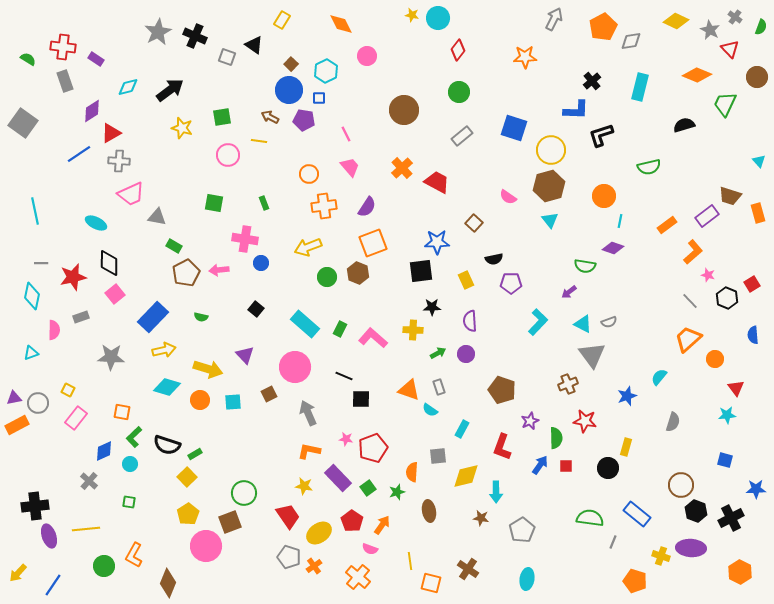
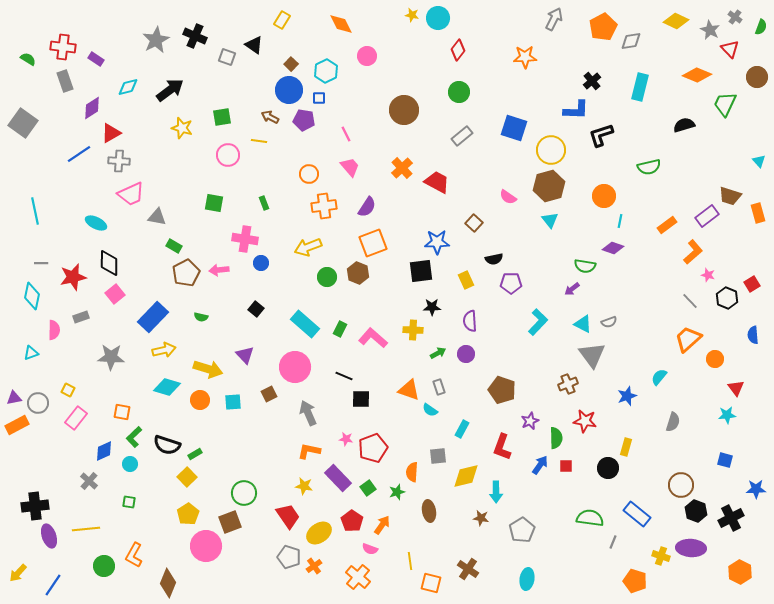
gray star at (158, 32): moved 2 px left, 8 px down
purple diamond at (92, 111): moved 3 px up
purple arrow at (569, 292): moved 3 px right, 3 px up
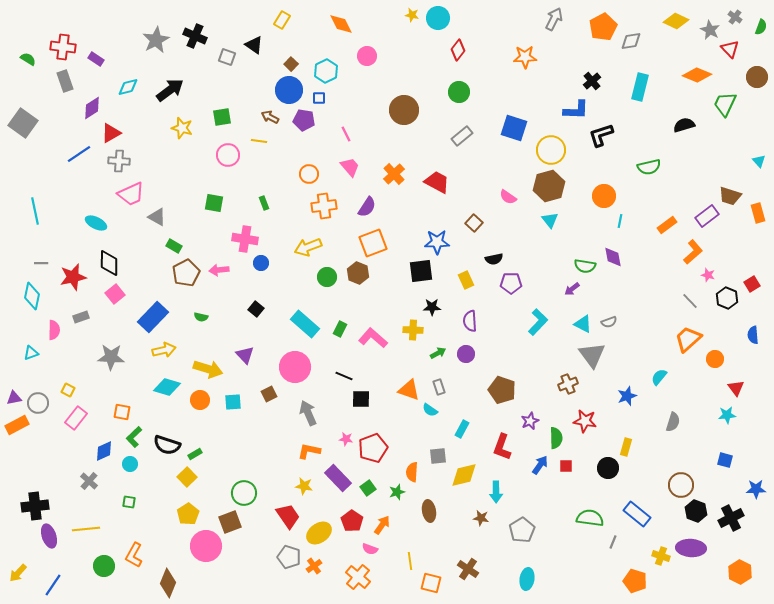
orange cross at (402, 168): moved 8 px left, 6 px down
gray triangle at (157, 217): rotated 18 degrees clockwise
purple diamond at (613, 248): moved 9 px down; rotated 60 degrees clockwise
yellow diamond at (466, 476): moved 2 px left, 1 px up
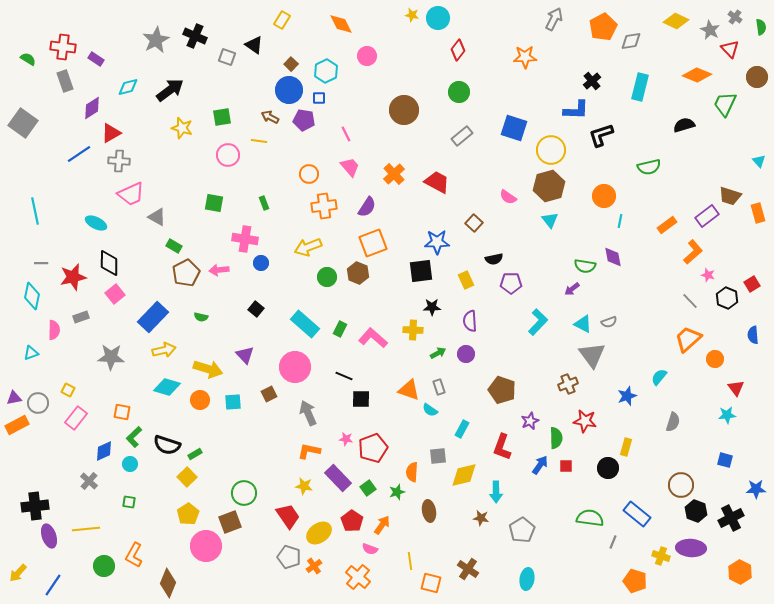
green semicircle at (761, 27): rotated 28 degrees counterclockwise
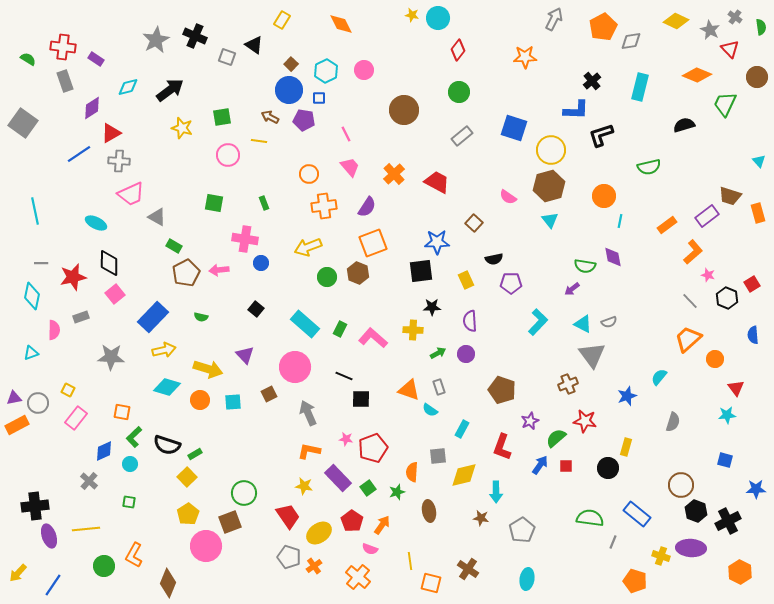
pink circle at (367, 56): moved 3 px left, 14 px down
green semicircle at (556, 438): rotated 130 degrees counterclockwise
black cross at (731, 518): moved 3 px left, 3 px down
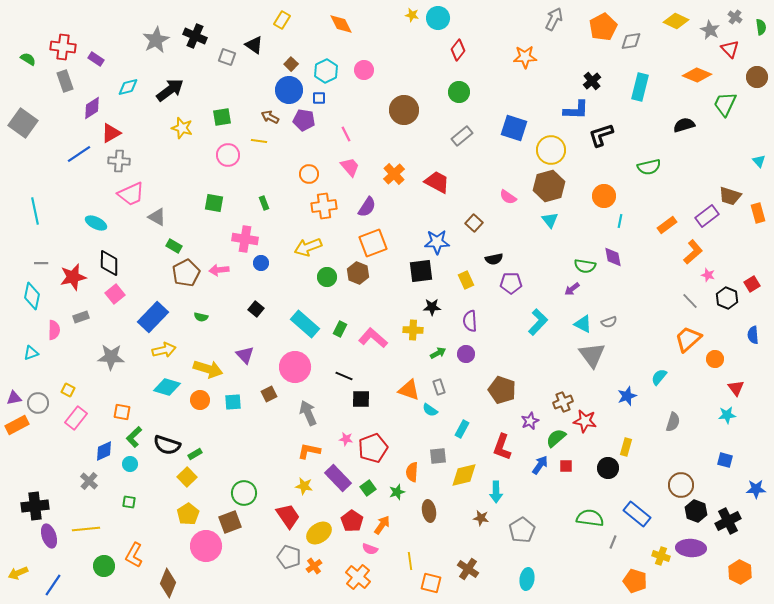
brown cross at (568, 384): moved 5 px left, 18 px down
yellow arrow at (18, 573): rotated 24 degrees clockwise
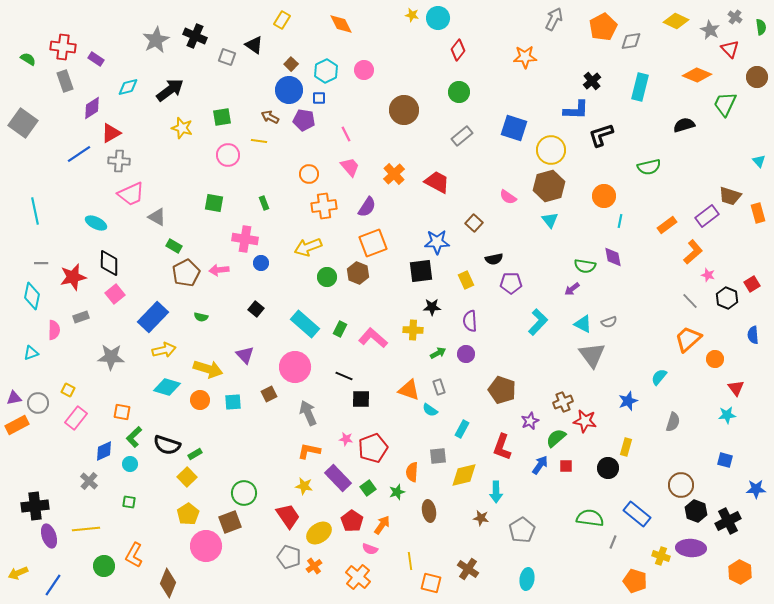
blue star at (627, 396): moved 1 px right, 5 px down
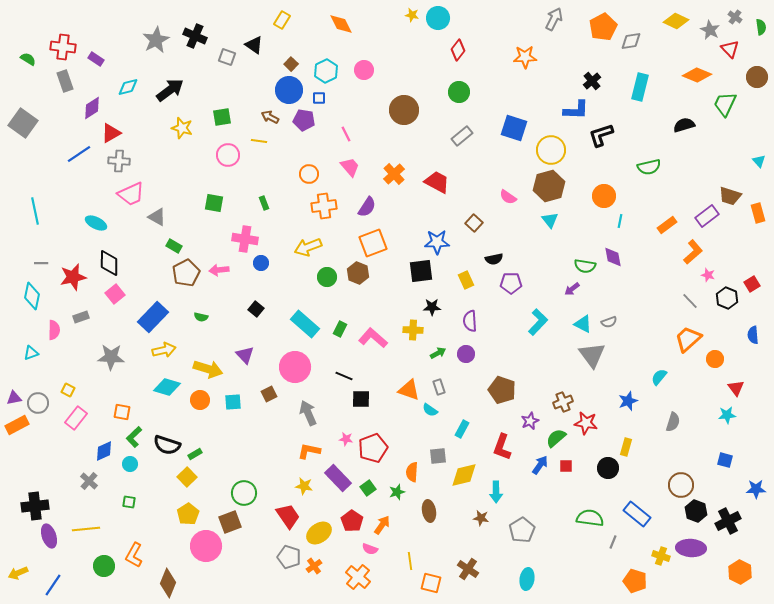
red star at (585, 421): moved 1 px right, 2 px down
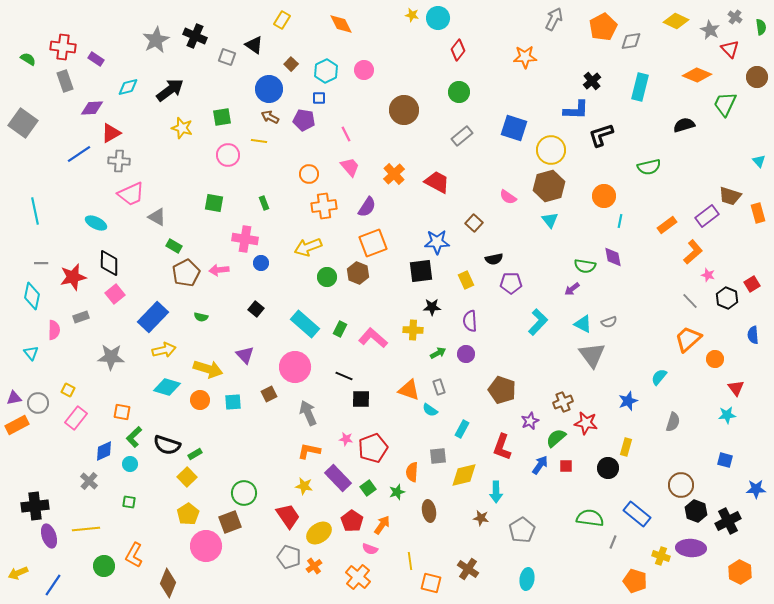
blue circle at (289, 90): moved 20 px left, 1 px up
purple diamond at (92, 108): rotated 30 degrees clockwise
cyan triangle at (31, 353): rotated 49 degrees counterclockwise
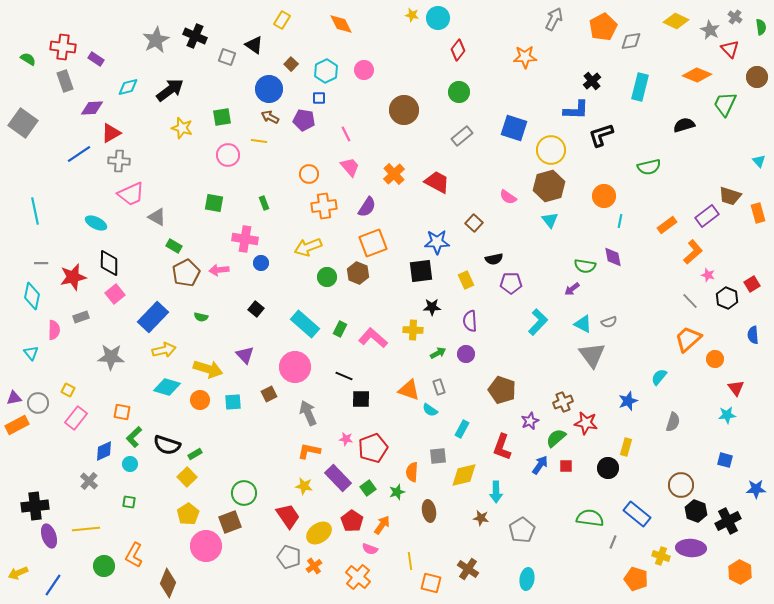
orange pentagon at (635, 581): moved 1 px right, 2 px up
